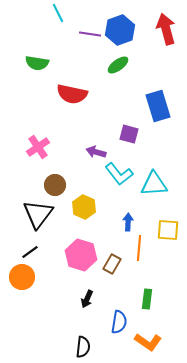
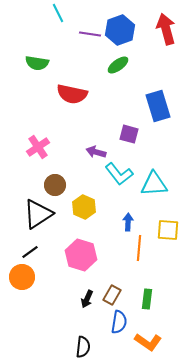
black triangle: rotated 20 degrees clockwise
brown rectangle: moved 31 px down
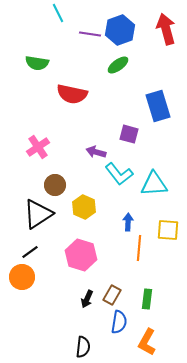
orange L-shape: moved 1 px left; rotated 84 degrees clockwise
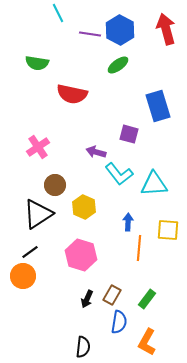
blue hexagon: rotated 12 degrees counterclockwise
orange circle: moved 1 px right, 1 px up
green rectangle: rotated 30 degrees clockwise
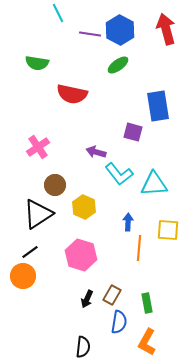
blue rectangle: rotated 8 degrees clockwise
purple square: moved 4 px right, 2 px up
green rectangle: moved 4 px down; rotated 48 degrees counterclockwise
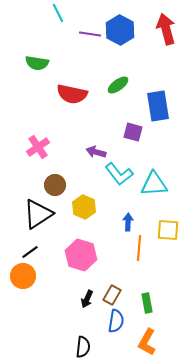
green ellipse: moved 20 px down
blue semicircle: moved 3 px left, 1 px up
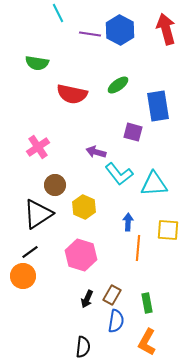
orange line: moved 1 px left
